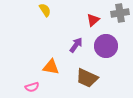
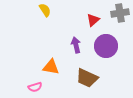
purple arrow: rotated 49 degrees counterclockwise
pink semicircle: moved 3 px right
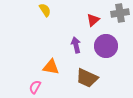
pink semicircle: rotated 136 degrees clockwise
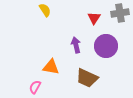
red triangle: moved 1 px right, 2 px up; rotated 16 degrees counterclockwise
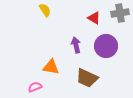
red triangle: rotated 32 degrees counterclockwise
pink semicircle: rotated 40 degrees clockwise
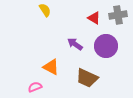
gray cross: moved 2 px left, 2 px down
purple arrow: moved 1 px left, 1 px up; rotated 42 degrees counterclockwise
orange triangle: rotated 18 degrees clockwise
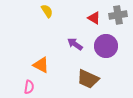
yellow semicircle: moved 2 px right, 1 px down
orange triangle: moved 10 px left, 2 px up
brown trapezoid: moved 1 px right, 1 px down
pink semicircle: moved 6 px left; rotated 120 degrees clockwise
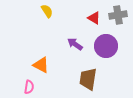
brown trapezoid: rotated 75 degrees clockwise
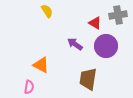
red triangle: moved 1 px right, 5 px down
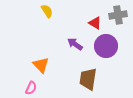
orange triangle: rotated 18 degrees clockwise
pink semicircle: moved 2 px right, 1 px down; rotated 16 degrees clockwise
